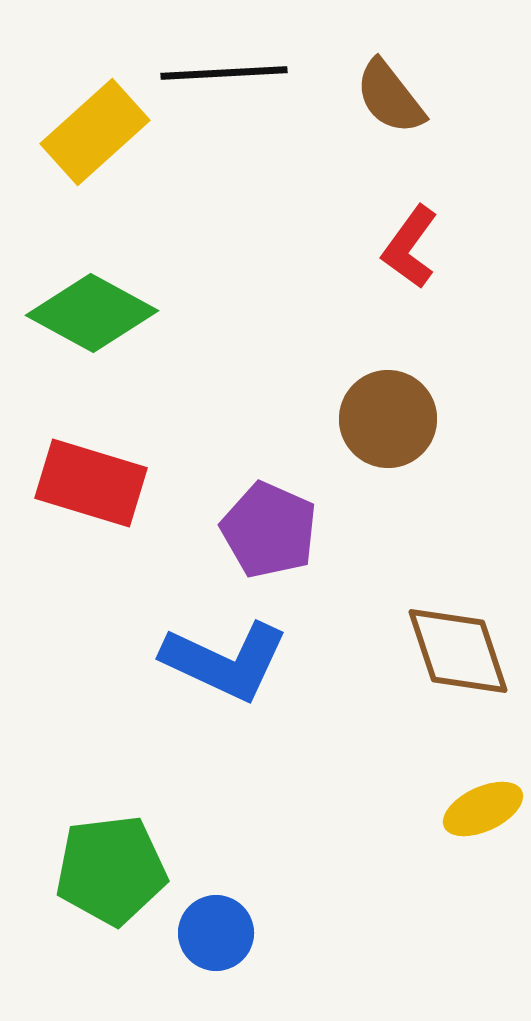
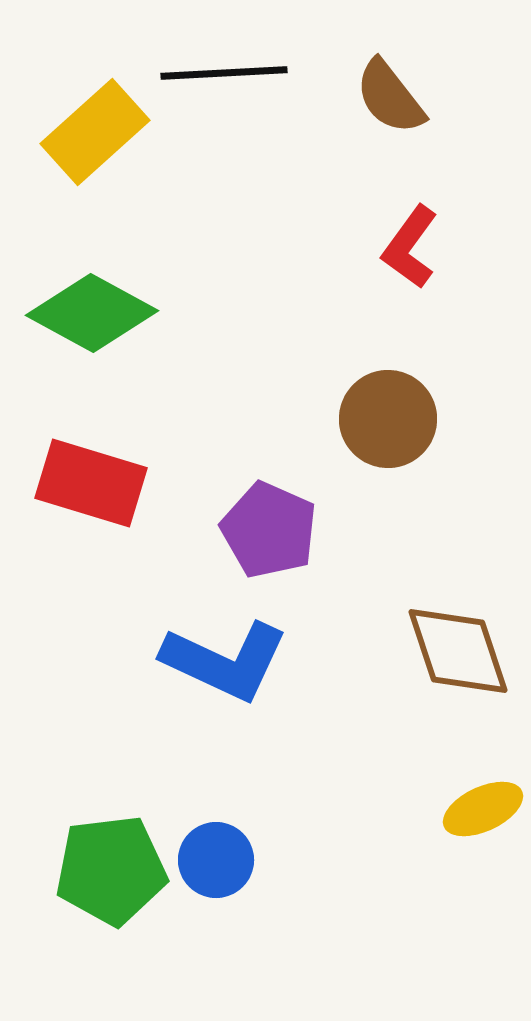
blue circle: moved 73 px up
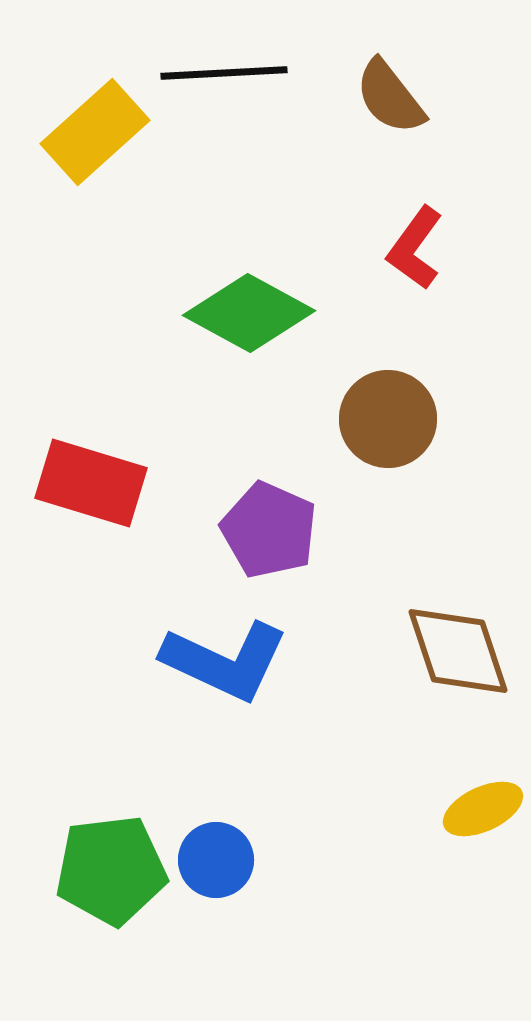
red L-shape: moved 5 px right, 1 px down
green diamond: moved 157 px right
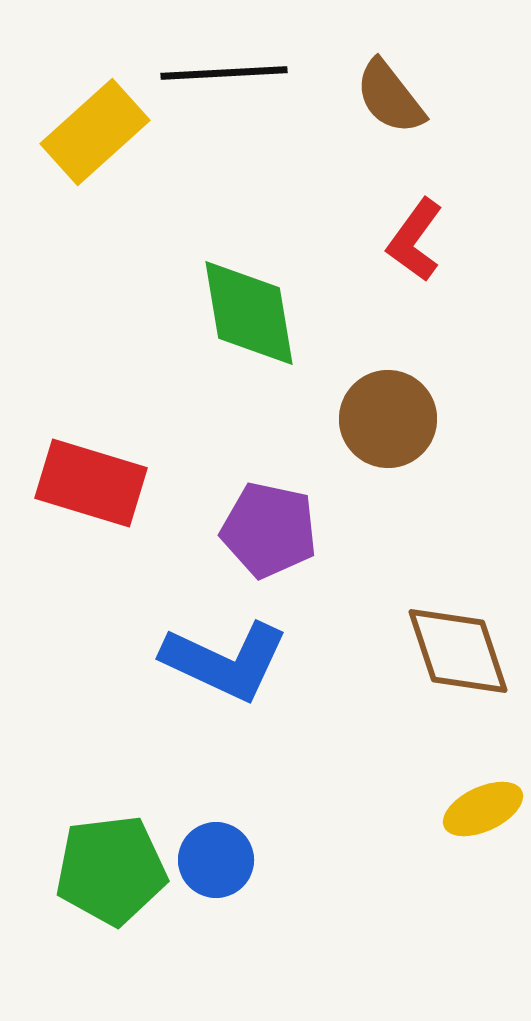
red L-shape: moved 8 px up
green diamond: rotated 52 degrees clockwise
purple pentagon: rotated 12 degrees counterclockwise
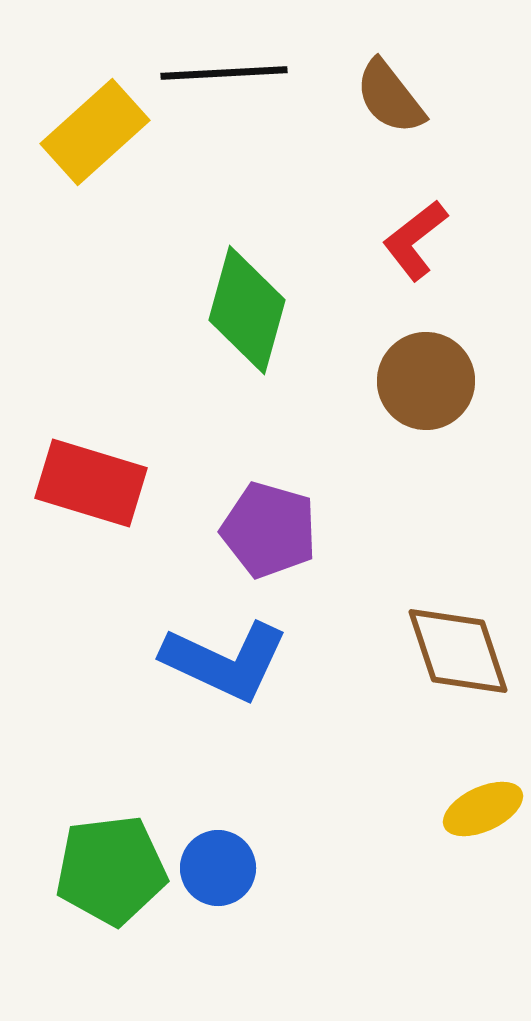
red L-shape: rotated 16 degrees clockwise
green diamond: moved 2 px left, 3 px up; rotated 25 degrees clockwise
brown circle: moved 38 px right, 38 px up
purple pentagon: rotated 4 degrees clockwise
blue circle: moved 2 px right, 8 px down
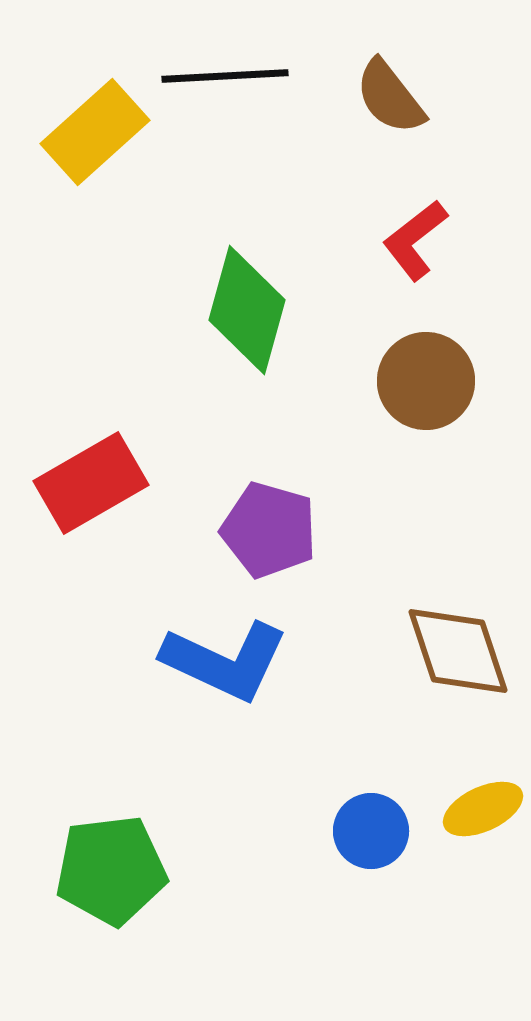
black line: moved 1 px right, 3 px down
red rectangle: rotated 47 degrees counterclockwise
blue circle: moved 153 px right, 37 px up
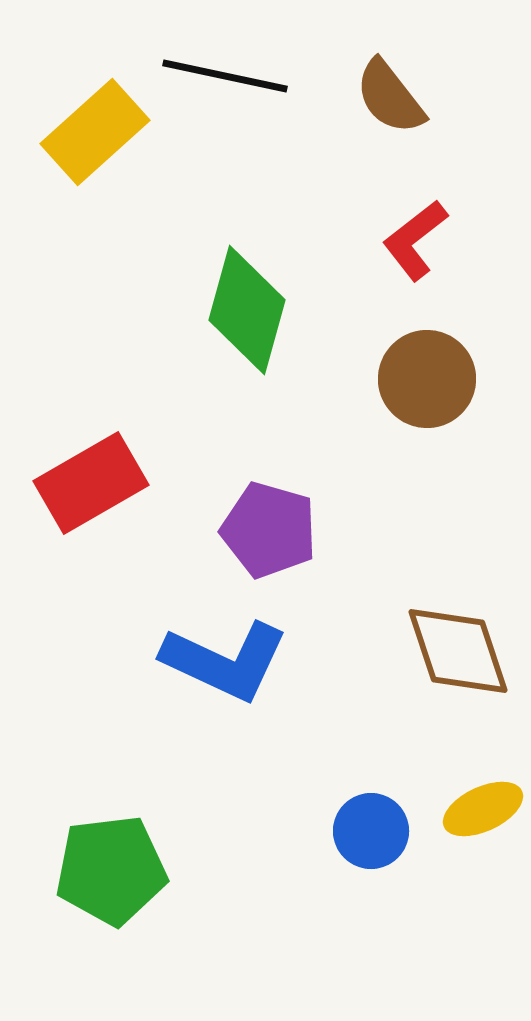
black line: rotated 15 degrees clockwise
brown circle: moved 1 px right, 2 px up
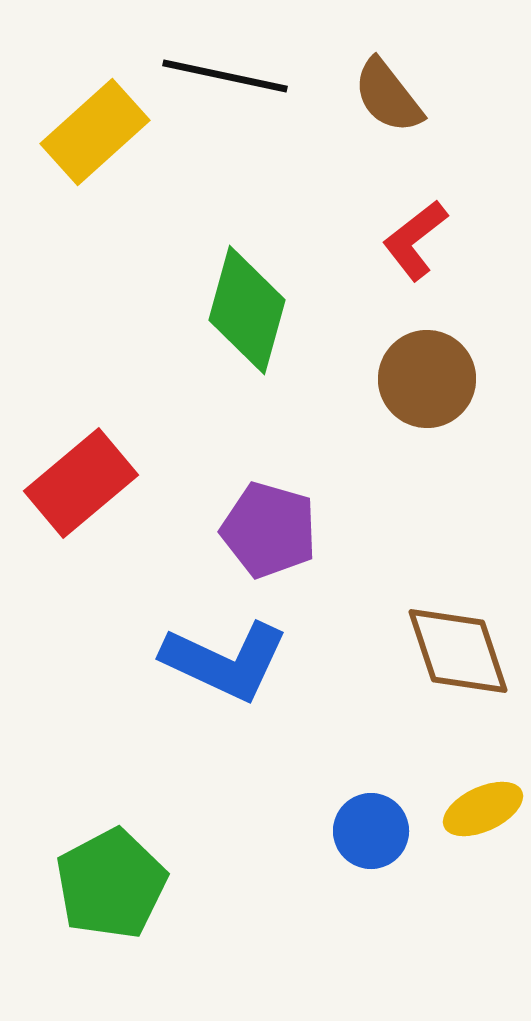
brown semicircle: moved 2 px left, 1 px up
red rectangle: moved 10 px left; rotated 10 degrees counterclockwise
green pentagon: moved 14 px down; rotated 21 degrees counterclockwise
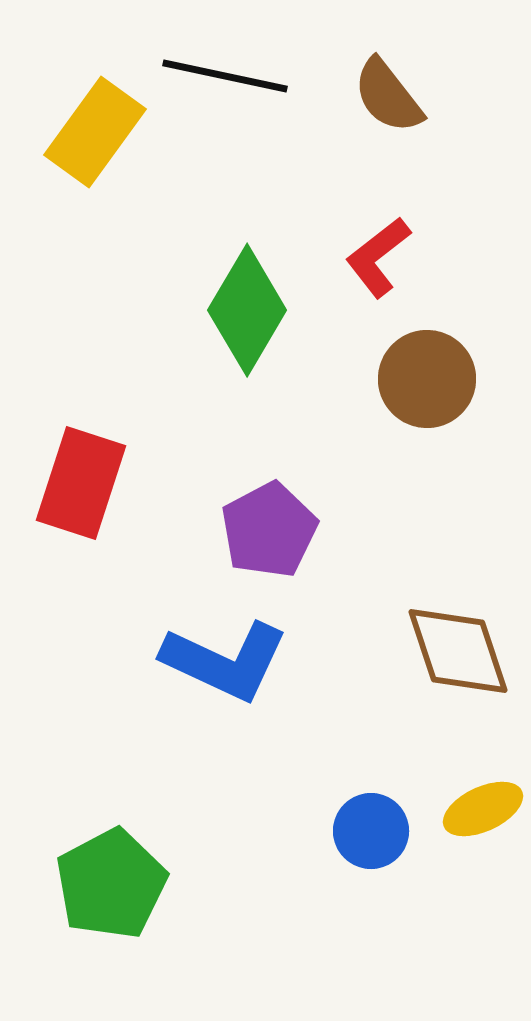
yellow rectangle: rotated 12 degrees counterclockwise
red L-shape: moved 37 px left, 17 px down
green diamond: rotated 15 degrees clockwise
red rectangle: rotated 32 degrees counterclockwise
purple pentagon: rotated 28 degrees clockwise
